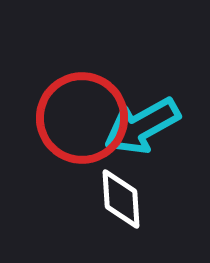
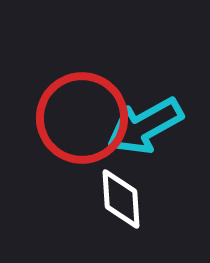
cyan arrow: moved 3 px right
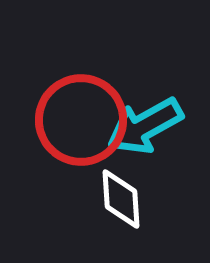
red circle: moved 1 px left, 2 px down
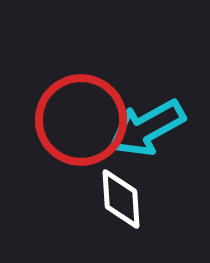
cyan arrow: moved 2 px right, 2 px down
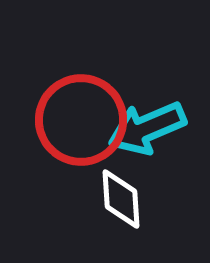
cyan arrow: rotated 6 degrees clockwise
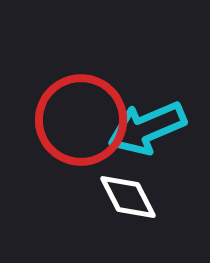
white diamond: moved 7 px right, 2 px up; rotated 24 degrees counterclockwise
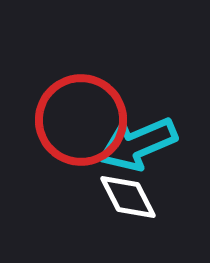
cyan arrow: moved 9 px left, 16 px down
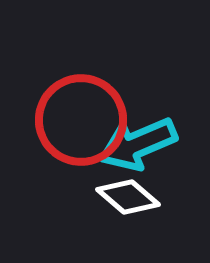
white diamond: rotated 22 degrees counterclockwise
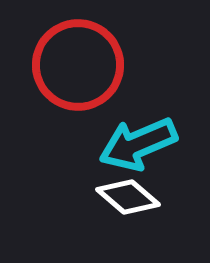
red circle: moved 3 px left, 55 px up
